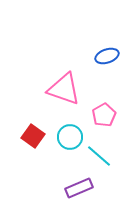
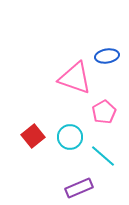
blue ellipse: rotated 10 degrees clockwise
pink triangle: moved 11 px right, 11 px up
pink pentagon: moved 3 px up
red square: rotated 15 degrees clockwise
cyan line: moved 4 px right
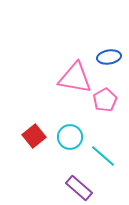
blue ellipse: moved 2 px right, 1 px down
pink triangle: rotated 9 degrees counterclockwise
pink pentagon: moved 1 px right, 12 px up
red square: moved 1 px right
purple rectangle: rotated 64 degrees clockwise
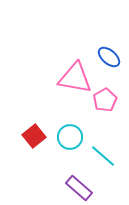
blue ellipse: rotated 50 degrees clockwise
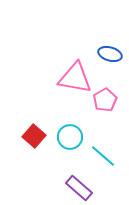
blue ellipse: moved 1 px right, 3 px up; rotated 25 degrees counterclockwise
red square: rotated 10 degrees counterclockwise
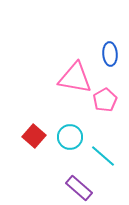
blue ellipse: rotated 70 degrees clockwise
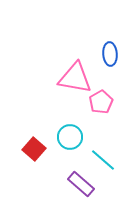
pink pentagon: moved 4 px left, 2 px down
red square: moved 13 px down
cyan line: moved 4 px down
purple rectangle: moved 2 px right, 4 px up
